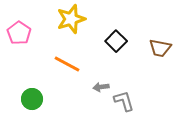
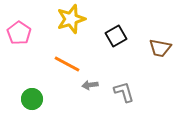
black square: moved 5 px up; rotated 15 degrees clockwise
gray arrow: moved 11 px left, 2 px up
gray L-shape: moved 9 px up
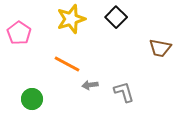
black square: moved 19 px up; rotated 15 degrees counterclockwise
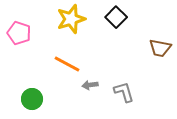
pink pentagon: rotated 15 degrees counterclockwise
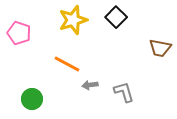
yellow star: moved 2 px right, 1 px down
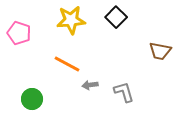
yellow star: moved 2 px left; rotated 12 degrees clockwise
brown trapezoid: moved 3 px down
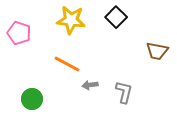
yellow star: rotated 12 degrees clockwise
brown trapezoid: moved 3 px left
gray L-shape: rotated 30 degrees clockwise
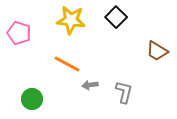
brown trapezoid: rotated 20 degrees clockwise
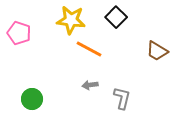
orange line: moved 22 px right, 15 px up
gray L-shape: moved 2 px left, 6 px down
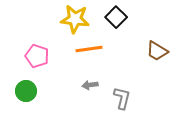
yellow star: moved 4 px right, 1 px up
pink pentagon: moved 18 px right, 23 px down
orange line: rotated 36 degrees counterclockwise
green circle: moved 6 px left, 8 px up
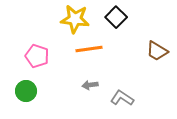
gray L-shape: rotated 70 degrees counterclockwise
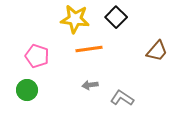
brown trapezoid: rotated 80 degrees counterclockwise
green circle: moved 1 px right, 1 px up
